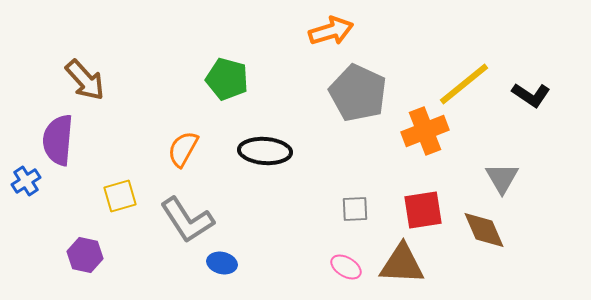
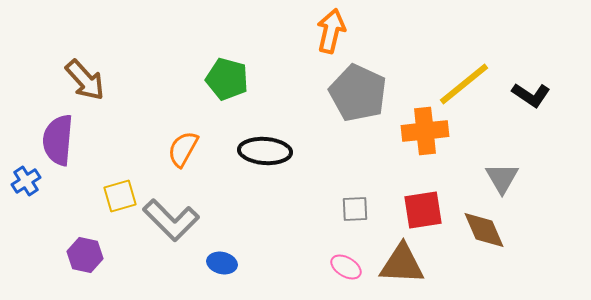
orange arrow: rotated 60 degrees counterclockwise
orange cross: rotated 15 degrees clockwise
gray L-shape: moved 16 px left; rotated 12 degrees counterclockwise
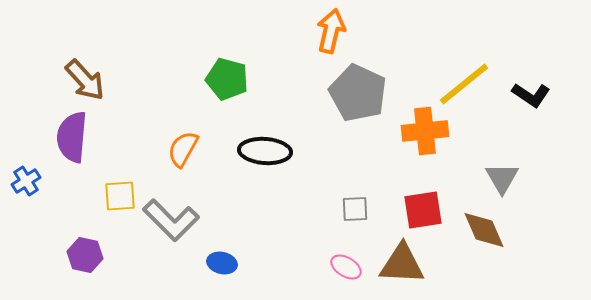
purple semicircle: moved 14 px right, 3 px up
yellow square: rotated 12 degrees clockwise
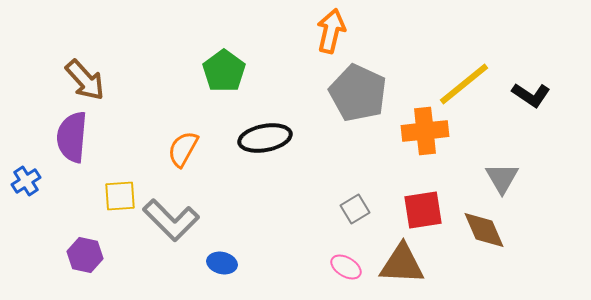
green pentagon: moved 3 px left, 8 px up; rotated 21 degrees clockwise
black ellipse: moved 13 px up; rotated 15 degrees counterclockwise
gray square: rotated 28 degrees counterclockwise
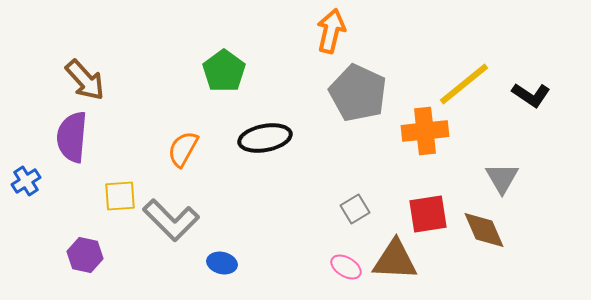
red square: moved 5 px right, 4 px down
brown triangle: moved 7 px left, 4 px up
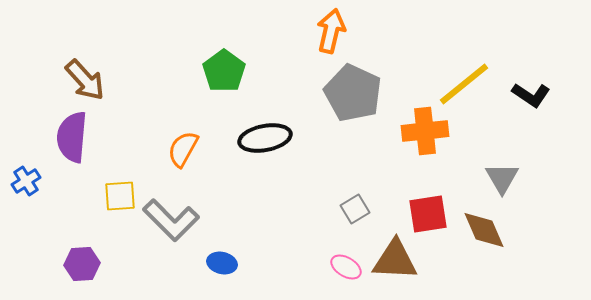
gray pentagon: moved 5 px left
purple hexagon: moved 3 px left, 9 px down; rotated 16 degrees counterclockwise
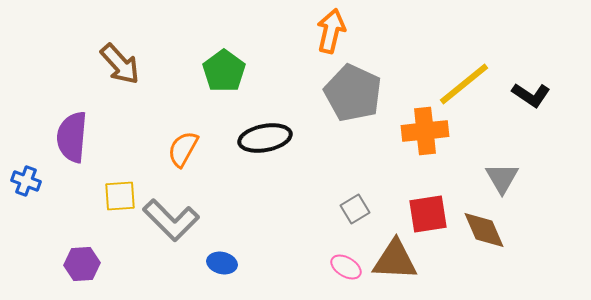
brown arrow: moved 35 px right, 16 px up
blue cross: rotated 36 degrees counterclockwise
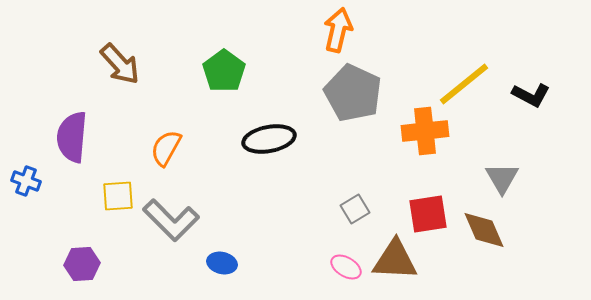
orange arrow: moved 7 px right, 1 px up
black L-shape: rotated 6 degrees counterclockwise
black ellipse: moved 4 px right, 1 px down
orange semicircle: moved 17 px left, 1 px up
yellow square: moved 2 px left
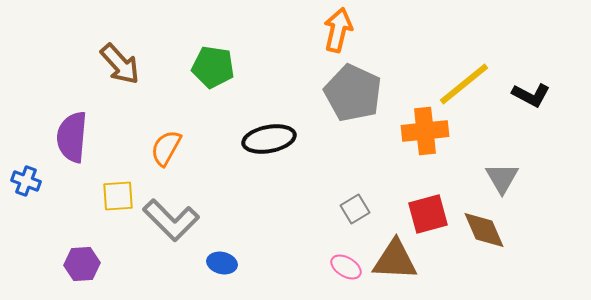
green pentagon: moved 11 px left, 4 px up; rotated 27 degrees counterclockwise
red square: rotated 6 degrees counterclockwise
